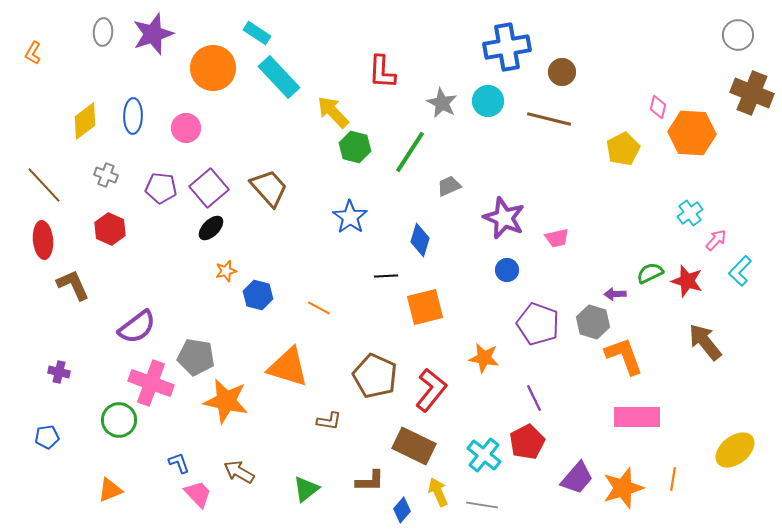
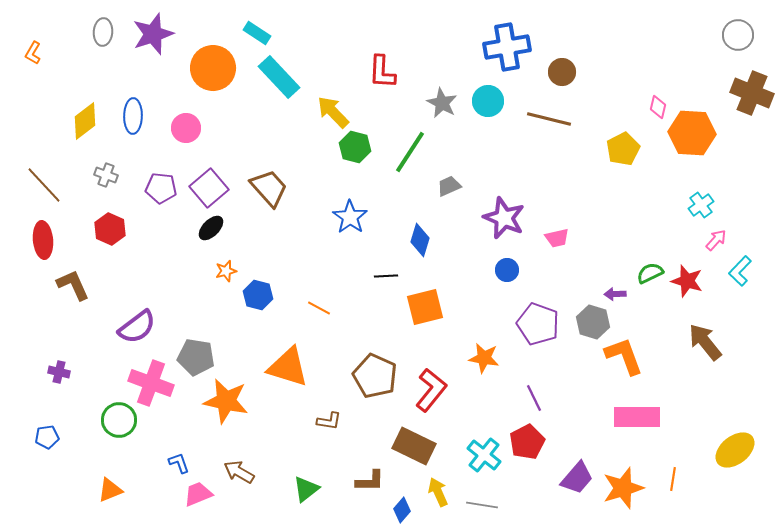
cyan cross at (690, 213): moved 11 px right, 8 px up
pink trapezoid at (198, 494): rotated 68 degrees counterclockwise
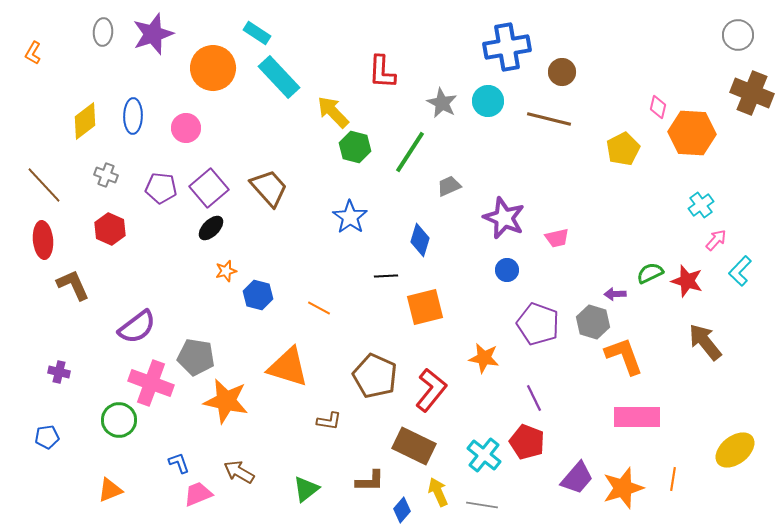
red pentagon at (527, 442): rotated 24 degrees counterclockwise
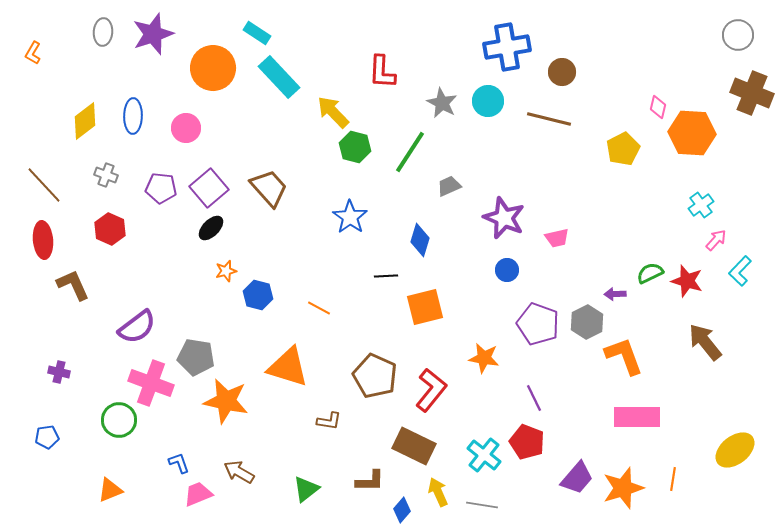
gray hexagon at (593, 322): moved 6 px left; rotated 16 degrees clockwise
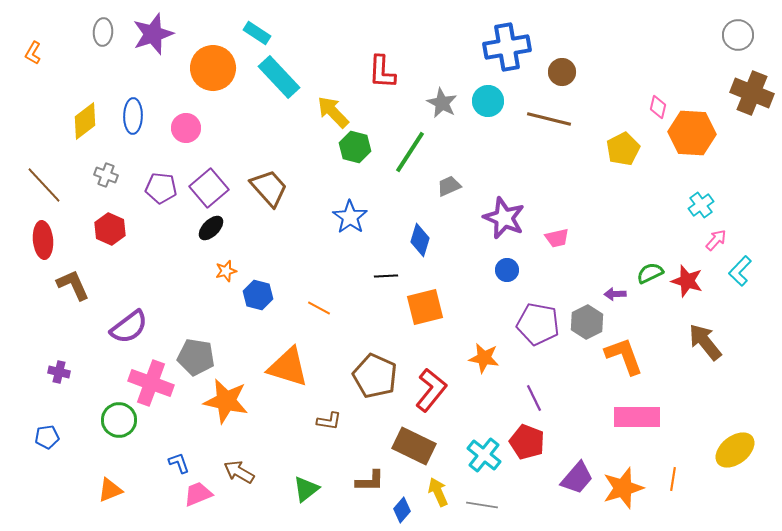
purple pentagon at (538, 324): rotated 9 degrees counterclockwise
purple semicircle at (137, 327): moved 8 px left
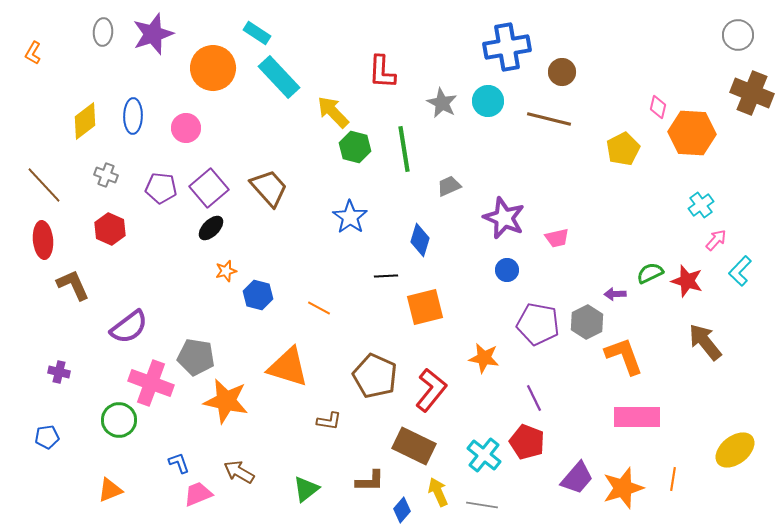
green line at (410, 152): moved 6 px left, 3 px up; rotated 42 degrees counterclockwise
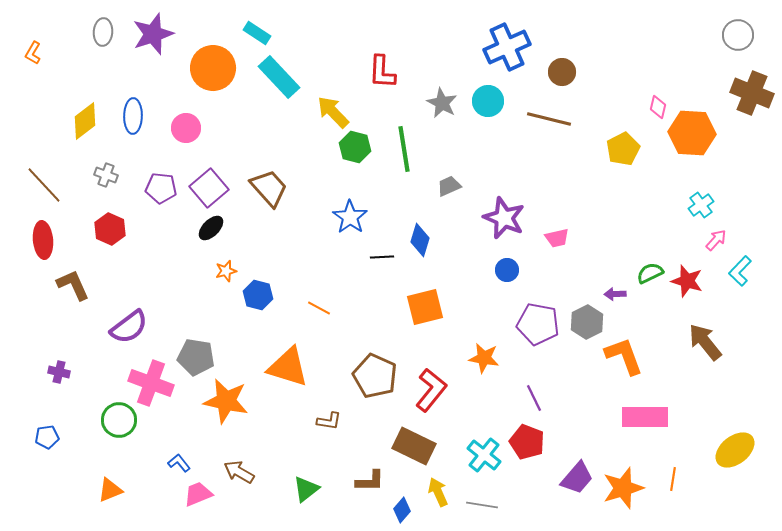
blue cross at (507, 47): rotated 15 degrees counterclockwise
black line at (386, 276): moved 4 px left, 19 px up
pink rectangle at (637, 417): moved 8 px right
blue L-shape at (179, 463): rotated 20 degrees counterclockwise
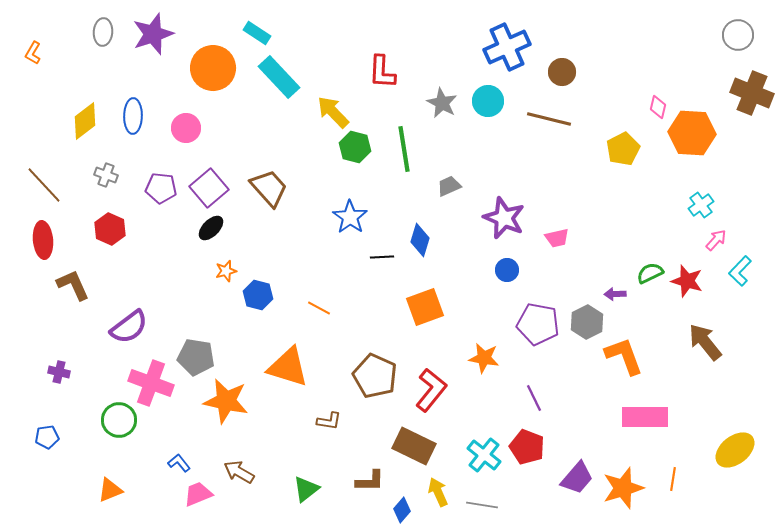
orange square at (425, 307): rotated 6 degrees counterclockwise
red pentagon at (527, 442): moved 5 px down
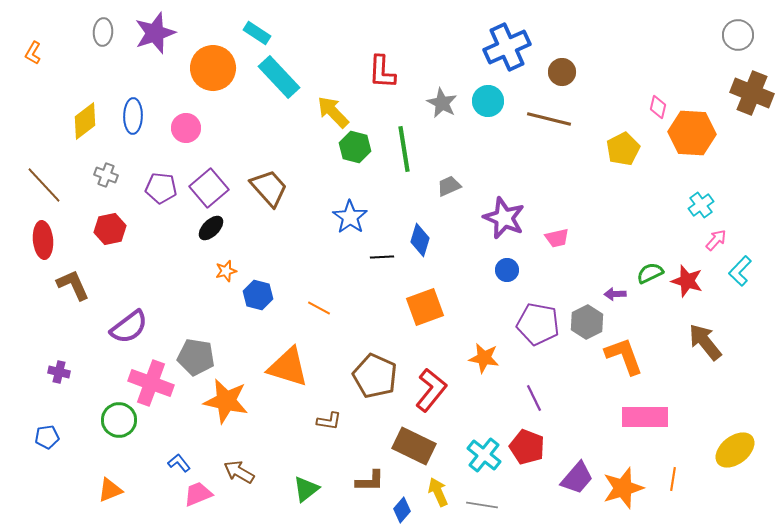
purple star at (153, 34): moved 2 px right, 1 px up
red hexagon at (110, 229): rotated 24 degrees clockwise
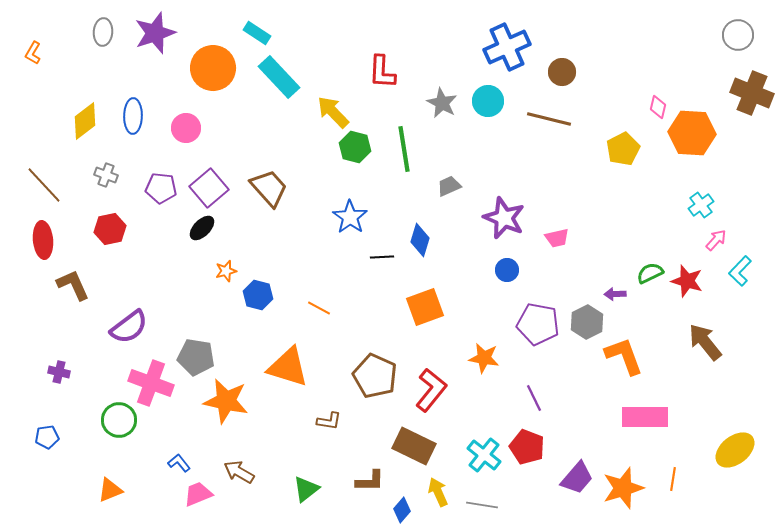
black ellipse at (211, 228): moved 9 px left
